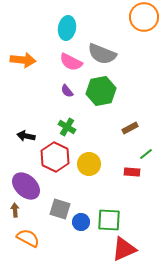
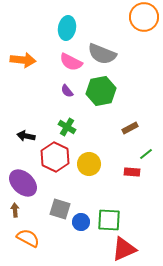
purple ellipse: moved 3 px left, 3 px up
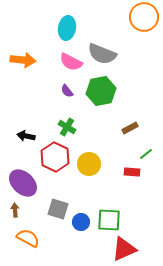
gray square: moved 2 px left
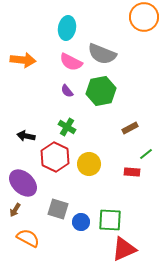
brown arrow: rotated 144 degrees counterclockwise
green square: moved 1 px right
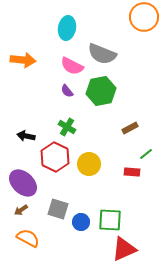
pink semicircle: moved 1 px right, 4 px down
brown arrow: moved 6 px right; rotated 24 degrees clockwise
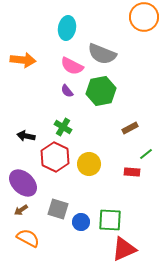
green cross: moved 4 px left
